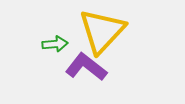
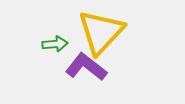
yellow triangle: moved 1 px left, 1 px down
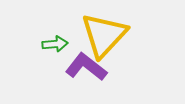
yellow triangle: moved 3 px right, 3 px down
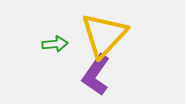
purple L-shape: moved 10 px right, 8 px down; rotated 93 degrees counterclockwise
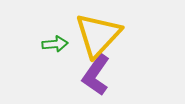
yellow triangle: moved 6 px left
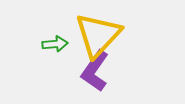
purple L-shape: moved 1 px left, 4 px up
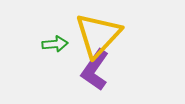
purple L-shape: moved 1 px up
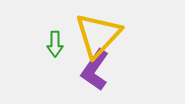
green arrow: rotated 95 degrees clockwise
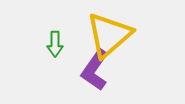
yellow triangle: moved 11 px right; rotated 6 degrees clockwise
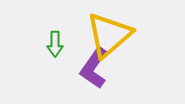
purple L-shape: moved 1 px left, 2 px up
